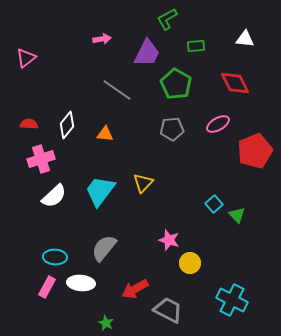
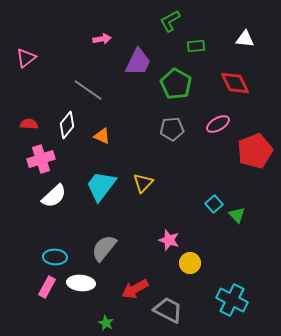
green L-shape: moved 3 px right, 2 px down
purple trapezoid: moved 9 px left, 9 px down
gray line: moved 29 px left
orange triangle: moved 3 px left, 2 px down; rotated 18 degrees clockwise
cyan trapezoid: moved 1 px right, 5 px up
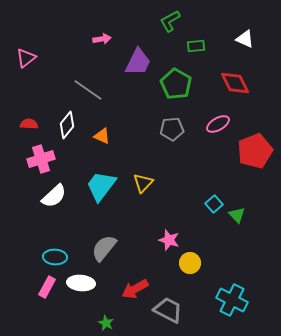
white triangle: rotated 18 degrees clockwise
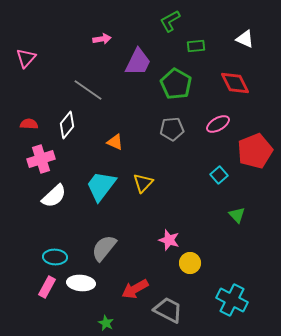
pink triangle: rotated 10 degrees counterclockwise
orange triangle: moved 13 px right, 6 px down
cyan square: moved 5 px right, 29 px up
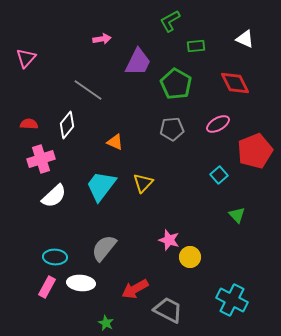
yellow circle: moved 6 px up
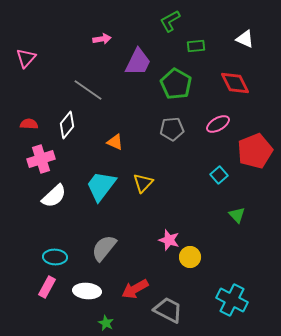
white ellipse: moved 6 px right, 8 px down
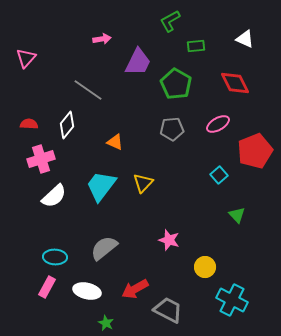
gray semicircle: rotated 12 degrees clockwise
yellow circle: moved 15 px right, 10 px down
white ellipse: rotated 8 degrees clockwise
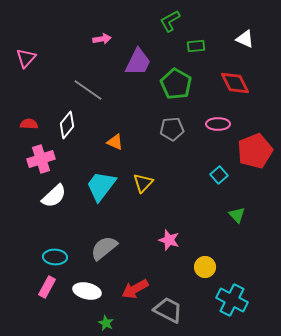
pink ellipse: rotated 30 degrees clockwise
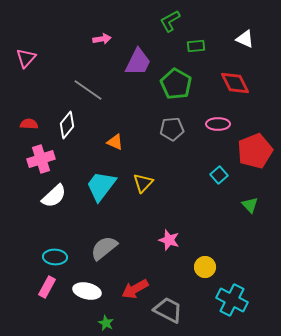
green triangle: moved 13 px right, 10 px up
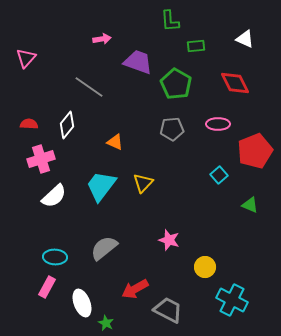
green L-shape: rotated 65 degrees counterclockwise
purple trapezoid: rotated 96 degrees counterclockwise
gray line: moved 1 px right, 3 px up
green triangle: rotated 24 degrees counterclockwise
white ellipse: moved 5 px left, 12 px down; rotated 56 degrees clockwise
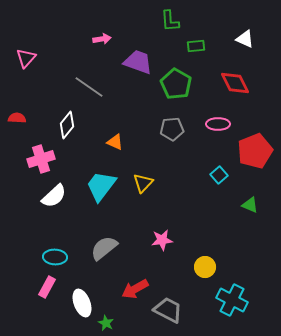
red semicircle: moved 12 px left, 6 px up
pink star: moved 7 px left; rotated 25 degrees counterclockwise
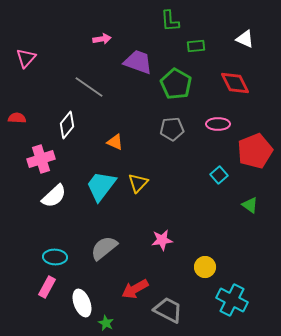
yellow triangle: moved 5 px left
green triangle: rotated 12 degrees clockwise
